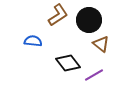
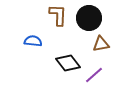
brown L-shape: rotated 55 degrees counterclockwise
black circle: moved 2 px up
brown triangle: rotated 48 degrees counterclockwise
purple line: rotated 12 degrees counterclockwise
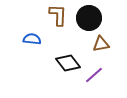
blue semicircle: moved 1 px left, 2 px up
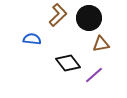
brown L-shape: rotated 45 degrees clockwise
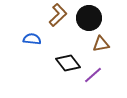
purple line: moved 1 px left
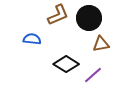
brown L-shape: rotated 20 degrees clockwise
black diamond: moved 2 px left, 1 px down; rotated 20 degrees counterclockwise
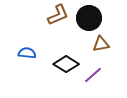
blue semicircle: moved 5 px left, 14 px down
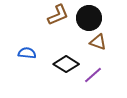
brown triangle: moved 3 px left, 2 px up; rotated 30 degrees clockwise
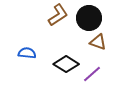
brown L-shape: rotated 10 degrees counterclockwise
purple line: moved 1 px left, 1 px up
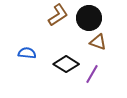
purple line: rotated 18 degrees counterclockwise
